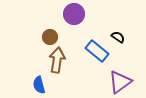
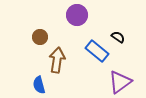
purple circle: moved 3 px right, 1 px down
brown circle: moved 10 px left
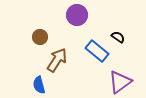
brown arrow: rotated 25 degrees clockwise
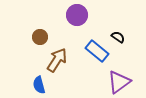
purple triangle: moved 1 px left
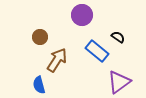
purple circle: moved 5 px right
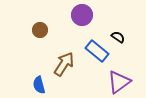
brown circle: moved 7 px up
brown arrow: moved 7 px right, 4 px down
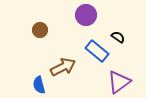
purple circle: moved 4 px right
brown arrow: moved 1 px left, 3 px down; rotated 30 degrees clockwise
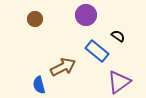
brown circle: moved 5 px left, 11 px up
black semicircle: moved 1 px up
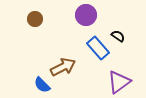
blue rectangle: moved 1 px right, 3 px up; rotated 10 degrees clockwise
blue semicircle: moved 3 px right; rotated 30 degrees counterclockwise
